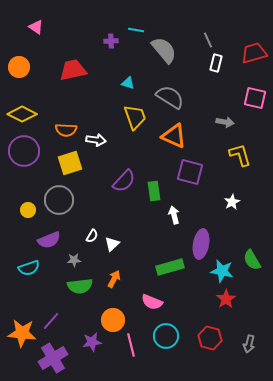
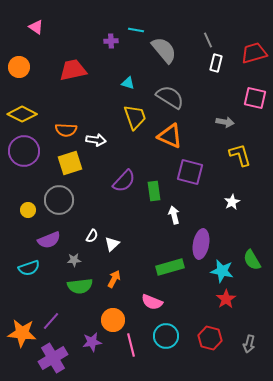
orange triangle at (174, 136): moved 4 px left
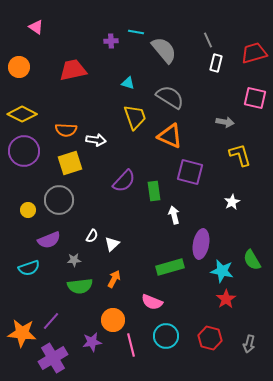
cyan line at (136, 30): moved 2 px down
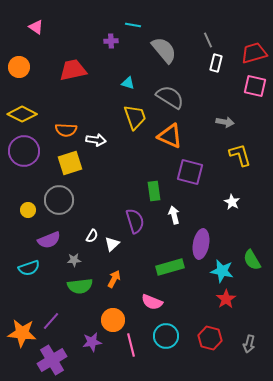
cyan line at (136, 32): moved 3 px left, 7 px up
pink square at (255, 98): moved 12 px up
purple semicircle at (124, 181): moved 11 px right, 40 px down; rotated 60 degrees counterclockwise
white star at (232, 202): rotated 14 degrees counterclockwise
purple cross at (53, 358): moved 1 px left, 2 px down
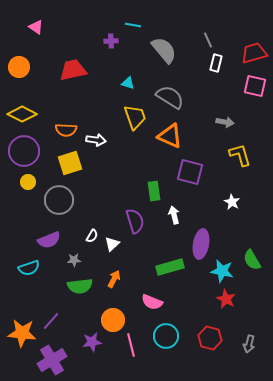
yellow circle at (28, 210): moved 28 px up
red star at (226, 299): rotated 12 degrees counterclockwise
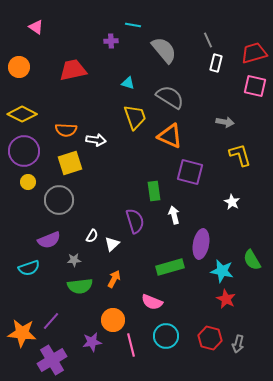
gray arrow at (249, 344): moved 11 px left
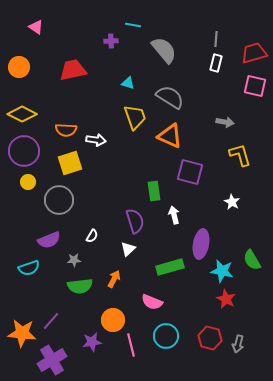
gray line at (208, 40): moved 8 px right, 1 px up; rotated 28 degrees clockwise
white triangle at (112, 244): moved 16 px right, 5 px down
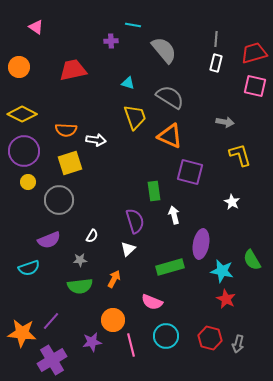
gray star at (74, 260): moved 6 px right
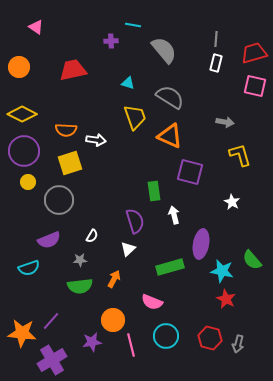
green semicircle at (252, 260): rotated 10 degrees counterclockwise
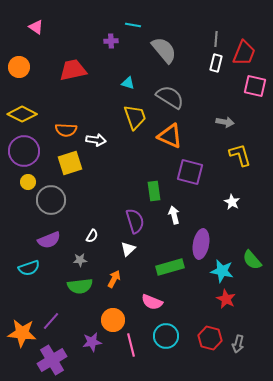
red trapezoid at (254, 53): moved 10 px left; rotated 128 degrees clockwise
gray circle at (59, 200): moved 8 px left
